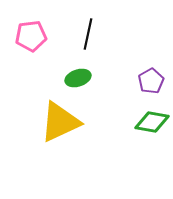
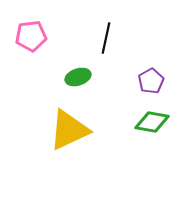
black line: moved 18 px right, 4 px down
green ellipse: moved 1 px up
yellow triangle: moved 9 px right, 8 px down
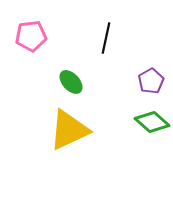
green ellipse: moved 7 px left, 5 px down; rotated 65 degrees clockwise
green diamond: rotated 32 degrees clockwise
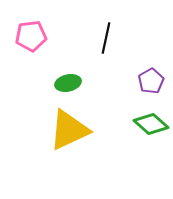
green ellipse: moved 3 px left, 1 px down; rotated 60 degrees counterclockwise
green diamond: moved 1 px left, 2 px down
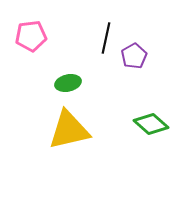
purple pentagon: moved 17 px left, 25 px up
yellow triangle: rotated 12 degrees clockwise
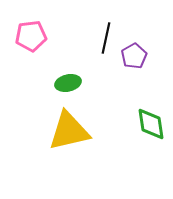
green diamond: rotated 40 degrees clockwise
yellow triangle: moved 1 px down
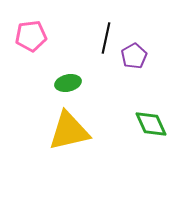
green diamond: rotated 16 degrees counterclockwise
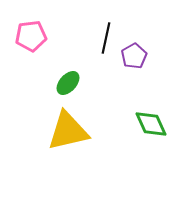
green ellipse: rotated 35 degrees counterclockwise
yellow triangle: moved 1 px left
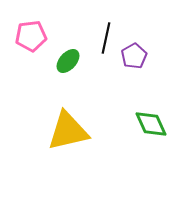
green ellipse: moved 22 px up
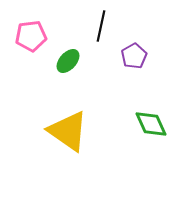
black line: moved 5 px left, 12 px up
yellow triangle: rotated 48 degrees clockwise
